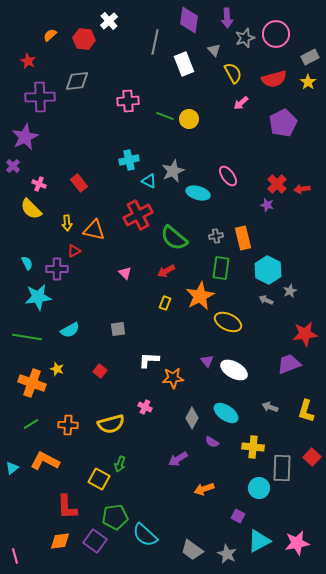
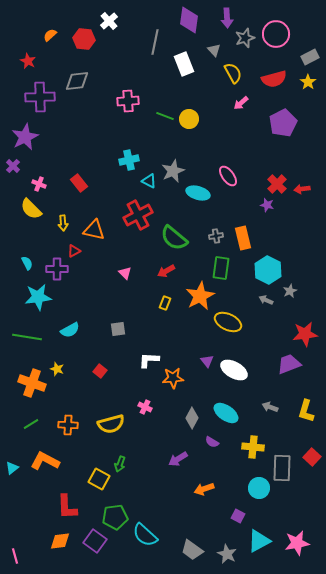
yellow arrow at (67, 223): moved 4 px left
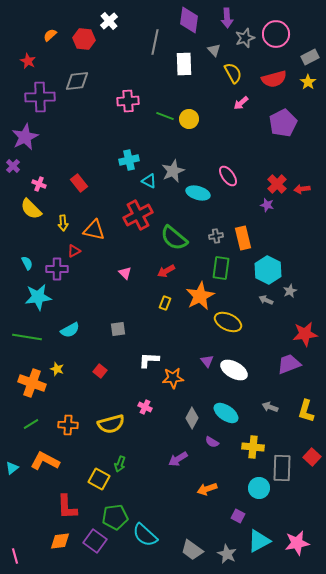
white rectangle at (184, 64): rotated 20 degrees clockwise
orange arrow at (204, 489): moved 3 px right
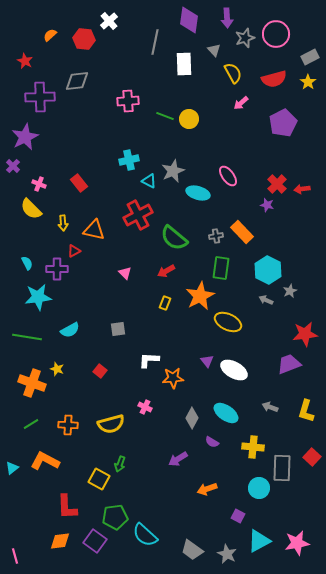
red star at (28, 61): moved 3 px left
orange rectangle at (243, 238): moved 1 px left, 6 px up; rotated 30 degrees counterclockwise
